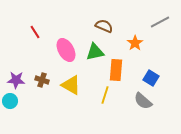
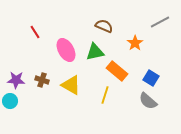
orange rectangle: moved 1 px right, 1 px down; rotated 55 degrees counterclockwise
gray semicircle: moved 5 px right
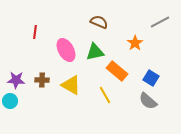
brown semicircle: moved 5 px left, 4 px up
red line: rotated 40 degrees clockwise
brown cross: rotated 16 degrees counterclockwise
yellow line: rotated 48 degrees counterclockwise
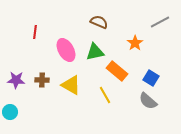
cyan circle: moved 11 px down
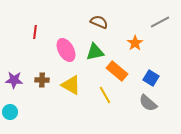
purple star: moved 2 px left
gray semicircle: moved 2 px down
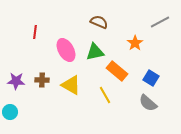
purple star: moved 2 px right, 1 px down
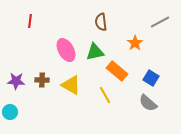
brown semicircle: moved 2 px right; rotated 120 degrees counterclockwise
red line: moved 5 px left, 11 px up
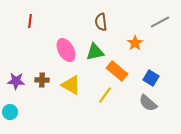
yellow line: rotated 66 degrees clockwise
